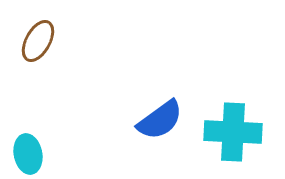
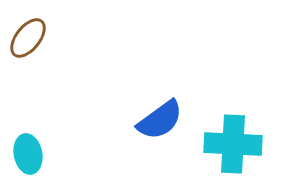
brown ellipse: moved 10 px left, 3 px up; rotated 9 degrees clockwise
cyan cross: moved 12 px down
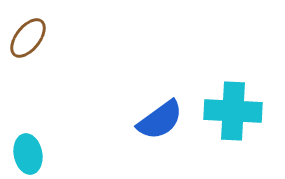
cyan cross: moved 33 px up
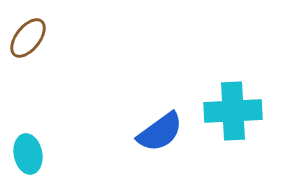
cyan cross: rotated 6 degrees counterclockwise
blue semicircle: moved 12 px down
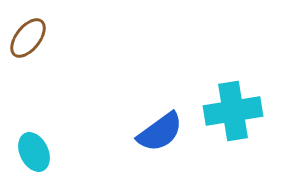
cyan cross: rotated 6 degrees counterclockwise
cyan ellipse: moved 6 px right, 2 px up; rotated 15 degrees counterclockwise
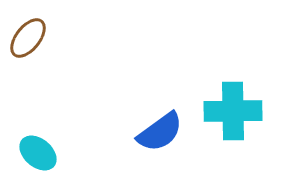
cyan cross: rotated 8 degrees clockwise
cyan ellipse: moved 4 px right, 1 px down; rotated 24 degrees counterclockwise
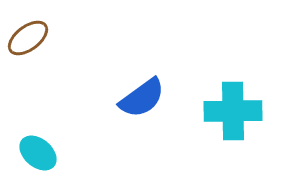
brown ellipse: rotated 15 degrees clockwise
blue semicircle: moved 18 px left, 34 px up
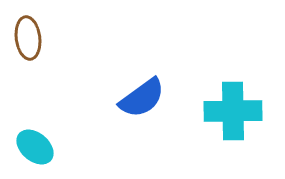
brown ellipse: rotated 60 degrees counterclockwise
cyan ellipse: moved 3 px left, 6 px up
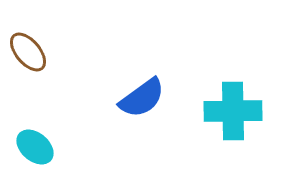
brown ellipse: moved 14 px down; rotated 33 degrees counterclockwise
